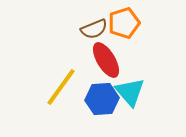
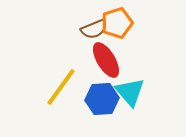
orange pentagon: moved 7 px left
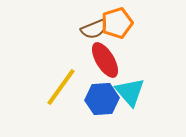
red ellipse: moved 1 px left
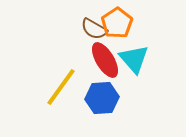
orange pentagon: rotated 16 degrees counterclockwise
brown semicircle: rotated 52 degrees clockwise
cyan triangle: moved 4 px right, 33 px up
blue hexagon: moved 1 px up
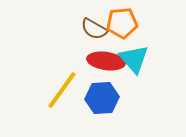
orange pentagon: moved 5 px right; rotated 28 degrees clockwise
red ellipse: moved 1 px right, 1 px down; rotated 51 degrees counterclockwise
yellow line: moved 1 px right, 3 px down
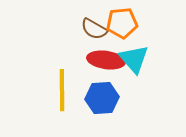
red ellipse: moved 1 px up
yellow line: rotated 36 degrees counterclockwise
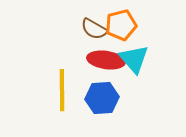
orange pentagon: moved 1 px left, 2 px down; rotated 8 degrees counterclockwise
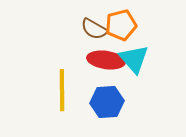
blue hexagon: moved 5 px right, 4 px down
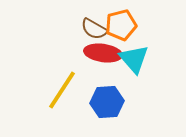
red ellipse: moved 3 px left, 7 px up
yellow line: rotated 33 degrees clockwise
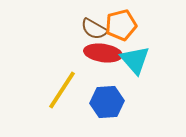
cyan triangle: moved 1 px right, 1 px down
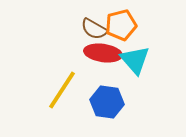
blue hexagon: rotated 12 degrees clockwise
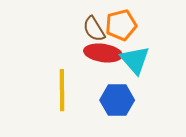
brown semicircle: rotated 28 degrees clockwise
yellow line: rotated 33 degrees counterclockwise
blue hexagon: moved 10 px right, 2 px up; rotated 8 degrees counterclockwise
